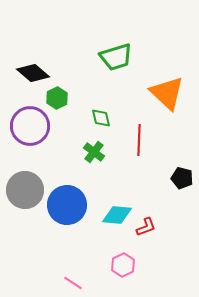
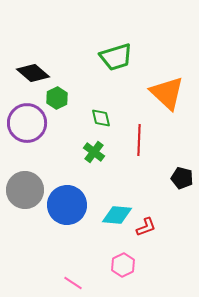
purple circle: moved 3 px left, 3 px up
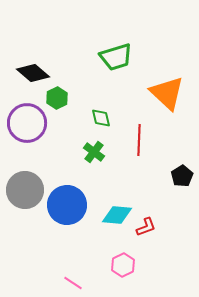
black pentagon: moved 2 px up; rotated 25 degrees clockwise
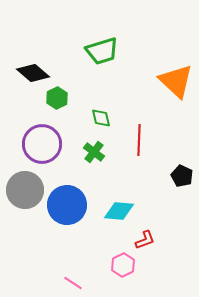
green trapezoid: moved 14 px left, 6 px up
orange triangle: moved 9 px right, 12 px up
purple circle: moved 15 px right, 21 px down
black pentagon: rotated 15 degrees counterclockwise
cyan diamond: moved 2 px right, 4 px up
red L-shape: moved 1 px left, 13 px down
